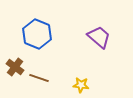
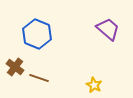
purple trapezoid: moved 9 px right, 8 px up
yellow star: moved 13 px right; rotated 21 degrees clockwise
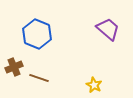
brown cross: moved 1 px left; rotated 30 degrees clockwise
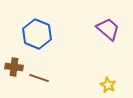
brown cross: rotated 30 degrees clockwise
yellow star: moved 14 px right
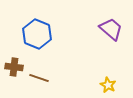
purple trapezoid: moved 3 px right
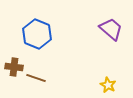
brown line: moved 3 px left
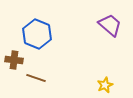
purple trapezoid: moved 1 px left, 4 px up
brown cross: moved 7 px up
yellow star: moved 3 px left; rotated 21 degrees clockwise
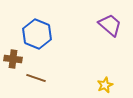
brown cross: moved 1 px left, 1 px up
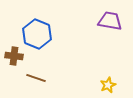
purple trapezoid: moved 4 px up; rotated 30 degrees counterclockwise
brown cross: moved 1 px right, 3 px up
yellow star: moved 3 px right
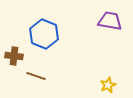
blue hexagon: moved 7 px right
brown line: moved 2 px up
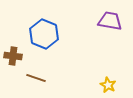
brown cross: moved 1 px left
brown line: moved 2 px down
yellow star: rotated 21 degrees counterclockwise
